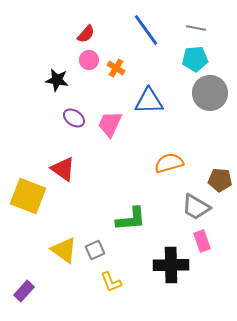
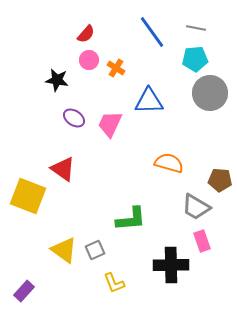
blue line: moved 6 px right, 2 px down
orange semicircle: rotated 32 degrees clockwise
yellow L-shape: moved 3 px right, 1 px down
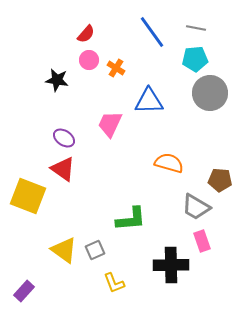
purple ellipse: moved 10 px left, 20 px down
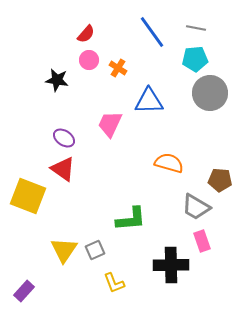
orange cross: moved 2 px right
yellow triangle: rotated 28 degrees clockwise
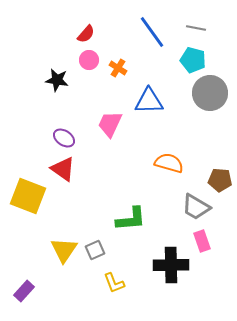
cyan pentagon: moved 2 px left, 1 px down; rotated 20 degrees clockwise
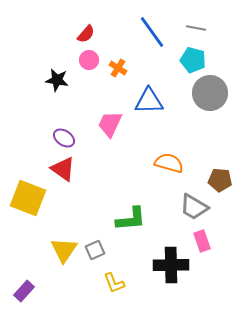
yellow square: moved 2 px down
gray trapezoid: moved 2 px left
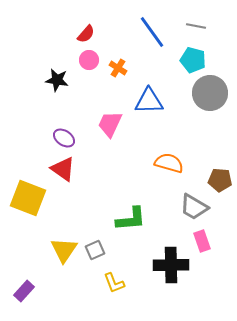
gray line: moved 2 px up
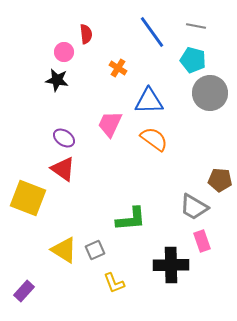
red semicircle: rotated 48 degrees counterclockwise
pink circle: moved 25 px left, 8 px up
orange semicircle: moved 15 px left, 24 px up; rotated 20 degrees clockwise
yellow triangle: rotated 32 degrees counterclockwise
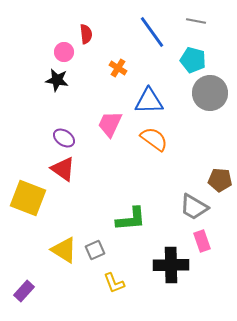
gray line: moved 5 px up
